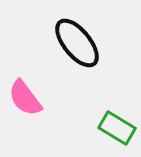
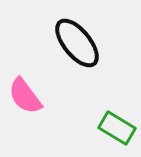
pink semicircle: moved 2 px up
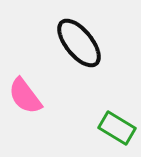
black ellipse: moved 2 px right
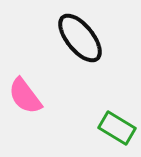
black ellipse: moved 1 px right, 5 px up
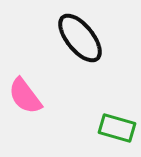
green rectangle: rotated 15 degrees counterclockwise
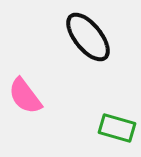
black ellipse: moved 8 px right, 1 px up
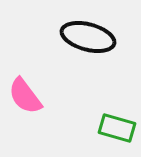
black ellipse: rotated 36 degrees counterclockwise
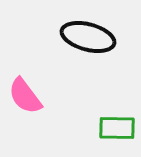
green rectangle: rotated 15 degrees counterclockwise
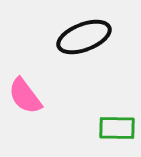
black ellipse: moved 4 px left; rotated 36 degrees counterclockwise
